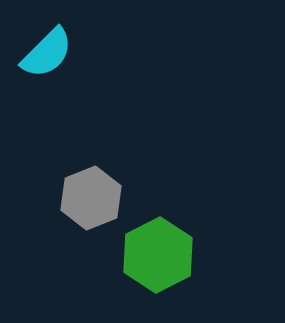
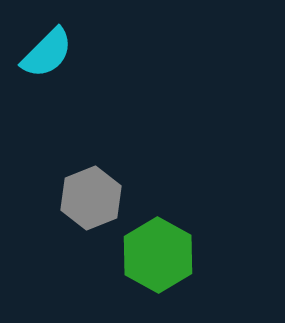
green hexagon: rotated 4 degrees counterclockwise
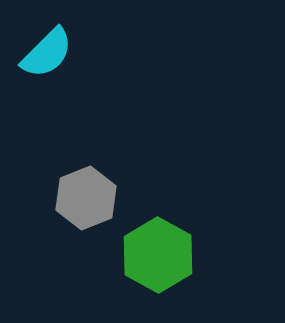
gray hexagon: moved 5 px left
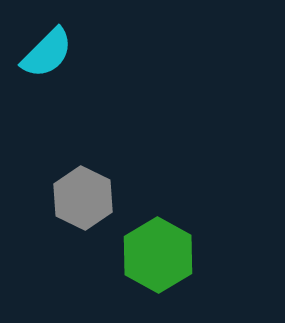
gray hexagon: moved 3 px left; rotated 12 degrees counterclockwise
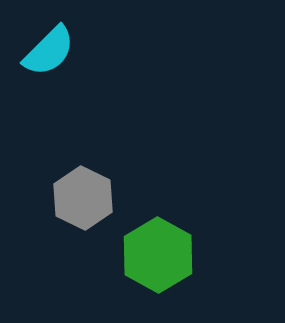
cyan semicircle: moved 2 px right, 2 px up
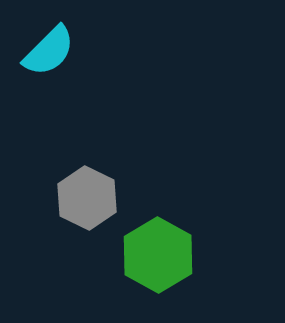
gray hexagon: moved 4 px right
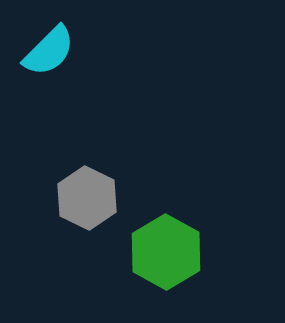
green hexagon: moved 8 px right, 3 px up
